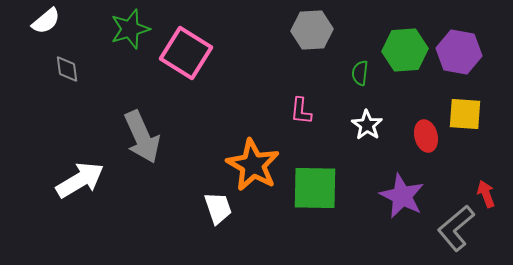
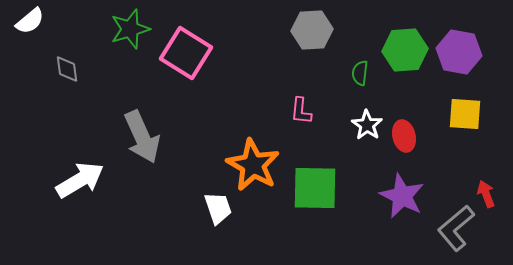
white semicircle: moved 16 px left
red ellipse: moved 22 px left
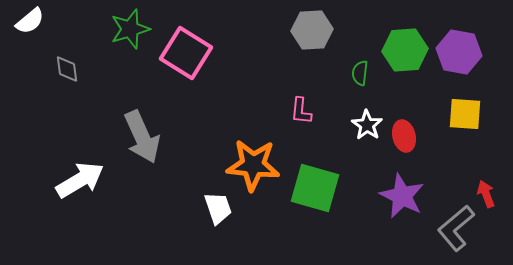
orange star: rotated 24 degrees counterclockwise
green square: rotated 15 degrees clockwise
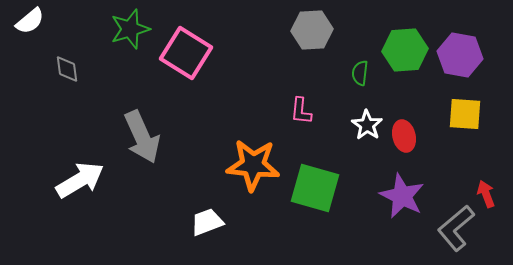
purple hexagon: moved 1 px right, 3 px down
white trapezoid: moved 11 px left, 14 px down; rotated 92 degrees counterclockwise
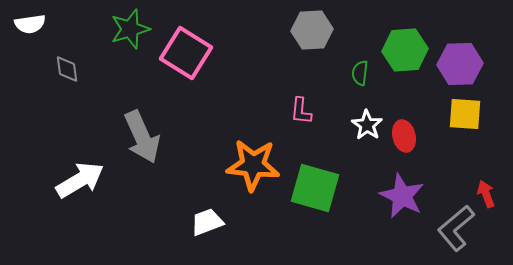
white semicircle: moved 3 px down; rotated 32 degrees clockwise
purple hexagon: moved 9 px down; rotated 12 degrees counterclockwise
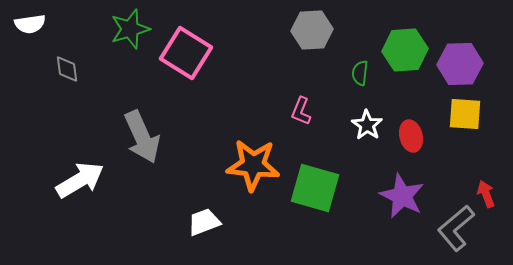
pink L-shape: rotated 16 degrees clockwise
red ellipse: moved 7 px right
white trapezoid: moved 3 px left
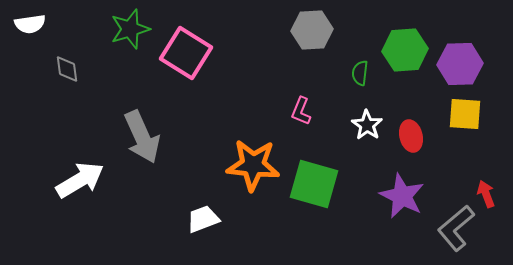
green square: moved 1 px left, 4 px up
white trapezoid: moved 1 px left, 3 px up
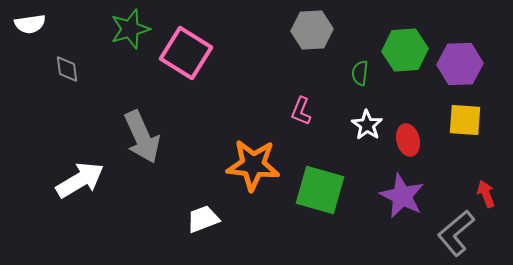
yellow square: moved 6 px down
red ellipse: moved 3 px left, 4 px down
green square: moved 6 px right, 6 px down
gray L-shape: moved 5 px down
